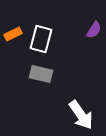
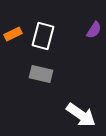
white rectangle: moved 2 px right, 3 px up
white arrow: rotated 20 degrees counterclockwise
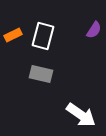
orange rectangle: moved 1 px down
